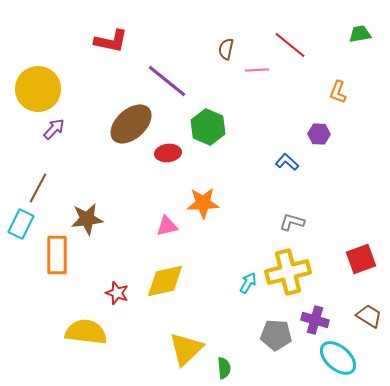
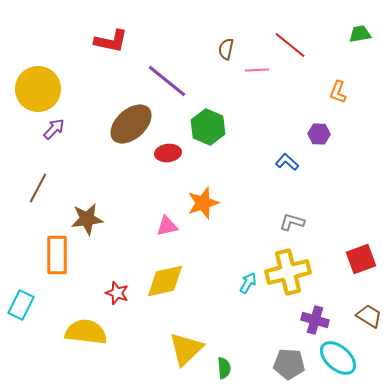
orange star: rotated 16 degrees counterclockwise
cyan rectangle: moved 81 px down
gray pentagon: moved 13 px right, 29 px down
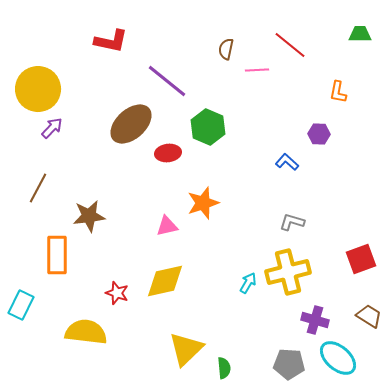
green trapezoid: rotated 10 degrees clockwise
orange L-shape: rotated 10 degrees counterclockwise
purple arrow: moved 2 px left, 1 px up
brown star: moved 2 px right, 3 px up
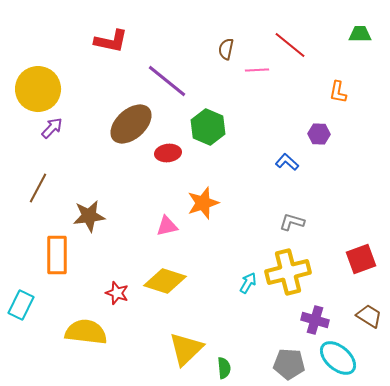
yellow diamond: rotated 30 degrees clockwise
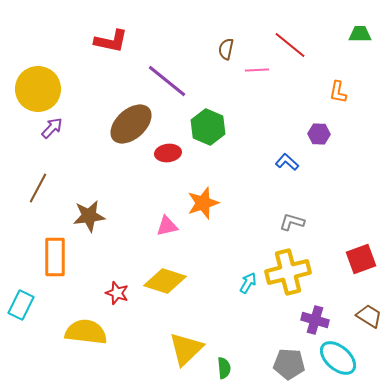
orange rectangle: moved 2 px left, 2 px down
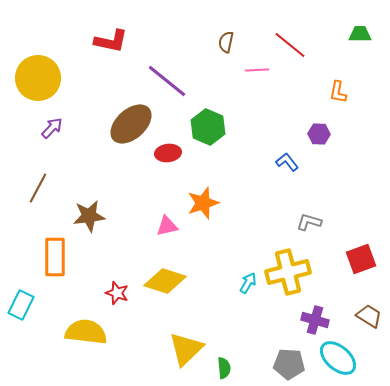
brown semicircle: moved 7 px up
yellow circle: moved 11 px up
blue L-shape: rotated 10 degrees clockwise
gray L-shape: moved 17 px right
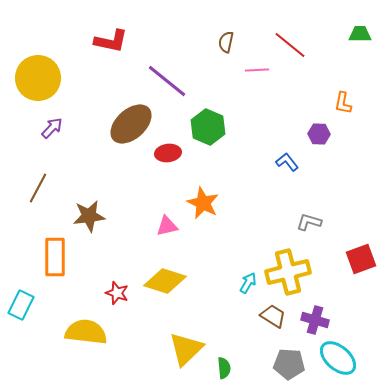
orange L-shape: moved 5 px right, 11 px down
orange star: rotated 28 degrees counterclockwise
brown trapezoid: moved 96 px left
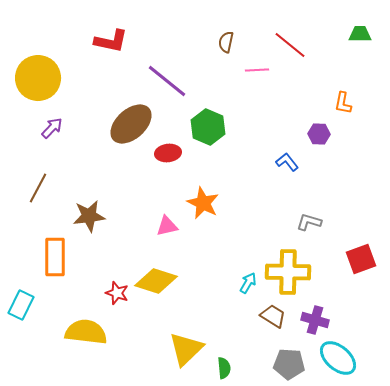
yellow cross: rotated 15 degrees clockwise
yellow diamond: moved 9 px left
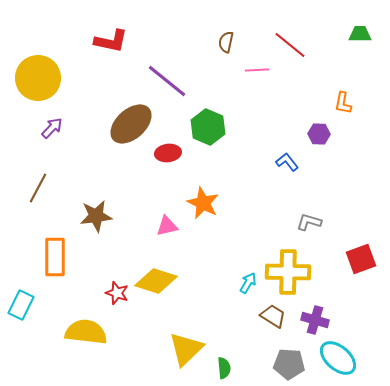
brown star: moved 7 px right
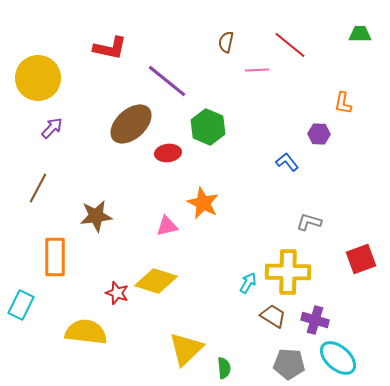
red L-shape: moved 1 px left, 7 px down
